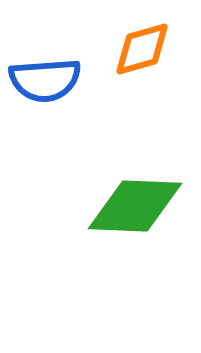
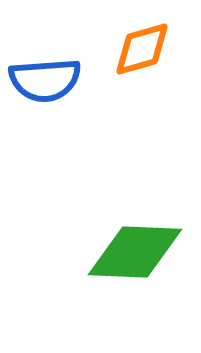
green diamond: moved 46 px down
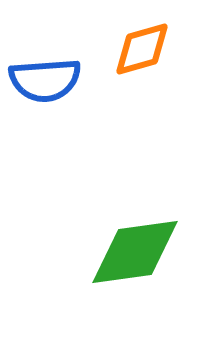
green diamond: rotated 10 degrees counterclockwise
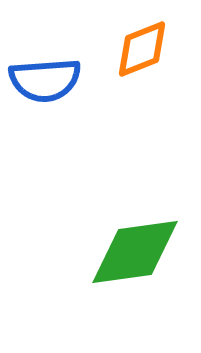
orange diamond: rotated 6 degrees counterclockwise
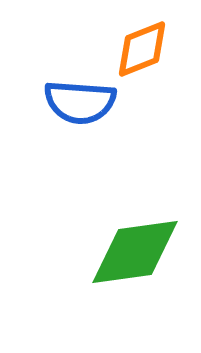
blue semicircle: moved 35 px right, 22 px down; rotated 8 degrees clockwise
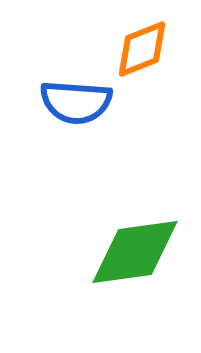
blue semicircle: moved 4 px left
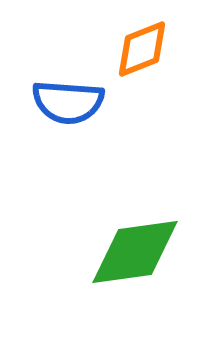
blue semicircle: moved 8 px left
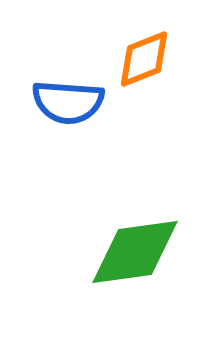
orange diamond: moved 2 px right, 10 px down
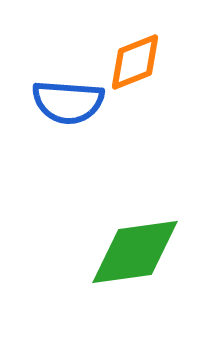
orange diamond: moved 9 px left, 3 px down
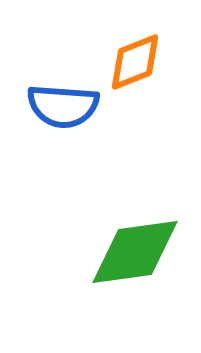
blue semicircle: moved 5 px left, 4 px down
